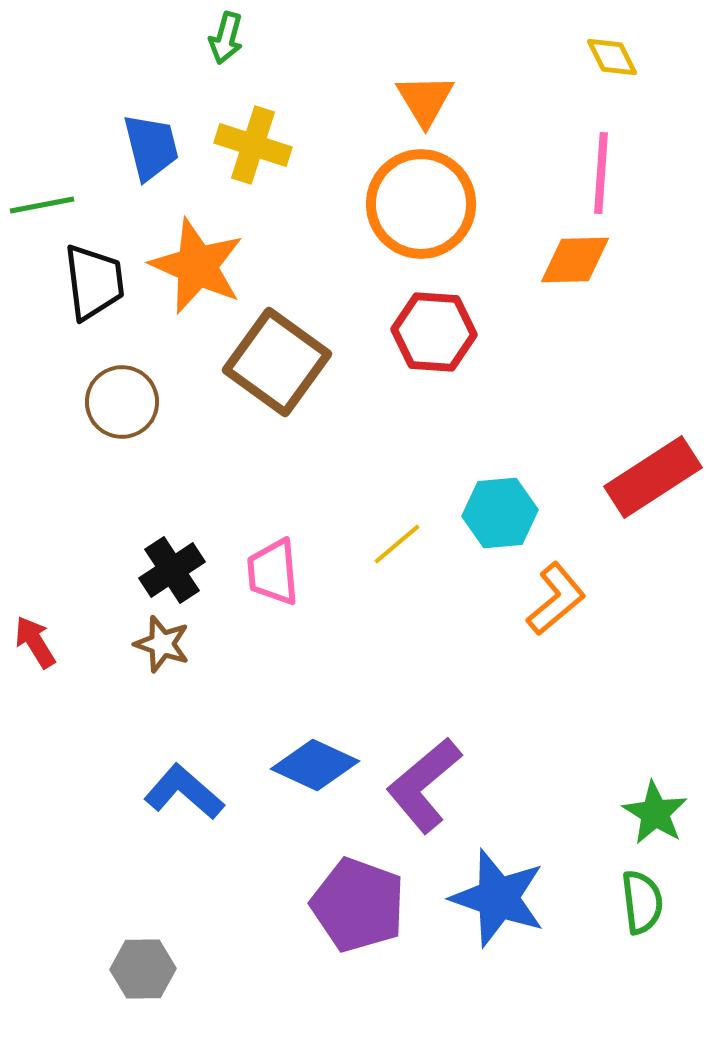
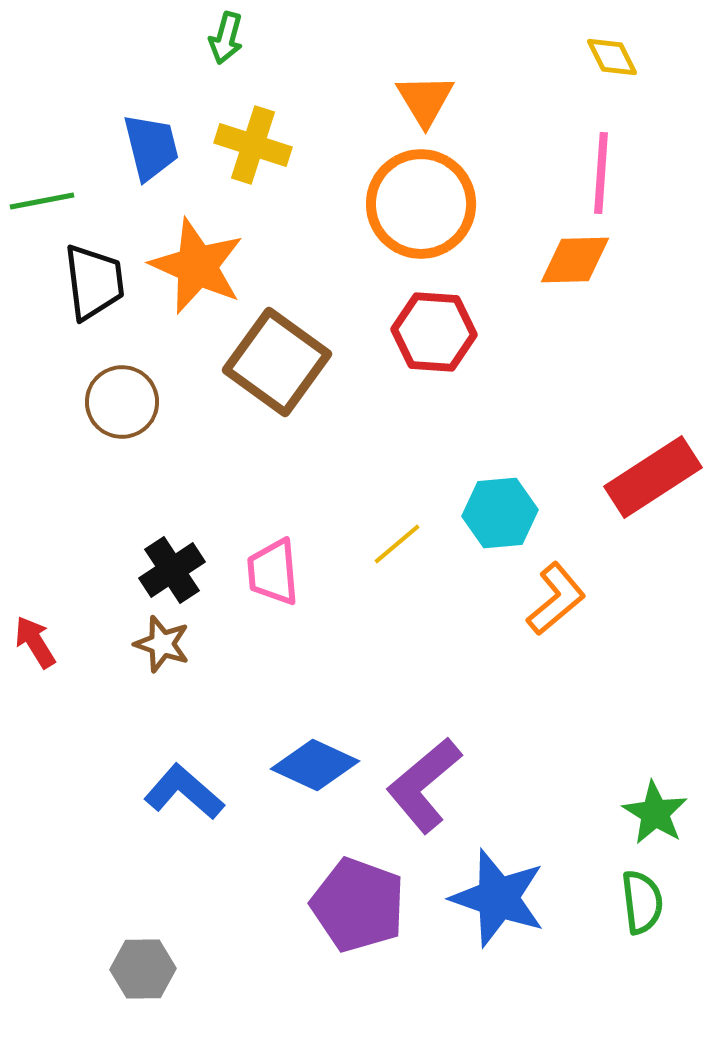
green line: moved 4 px up
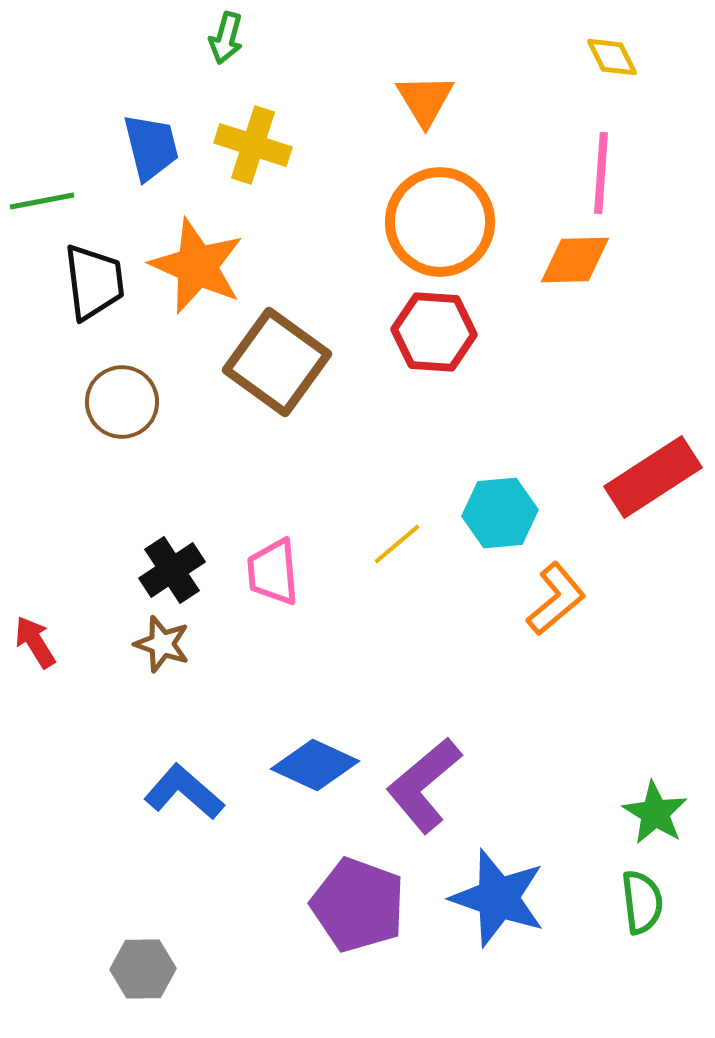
orange circle: moved 19 px right, 18 px down
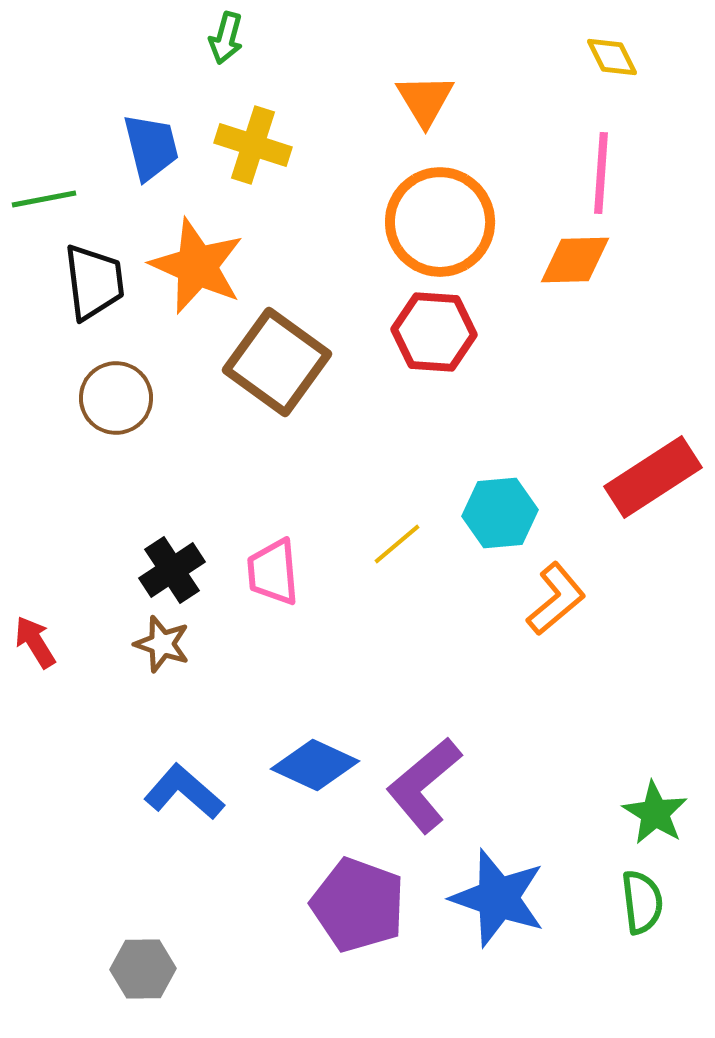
green line: moved 2 px right, 2 px up
brown circle: moved 6 px left, 4 px up
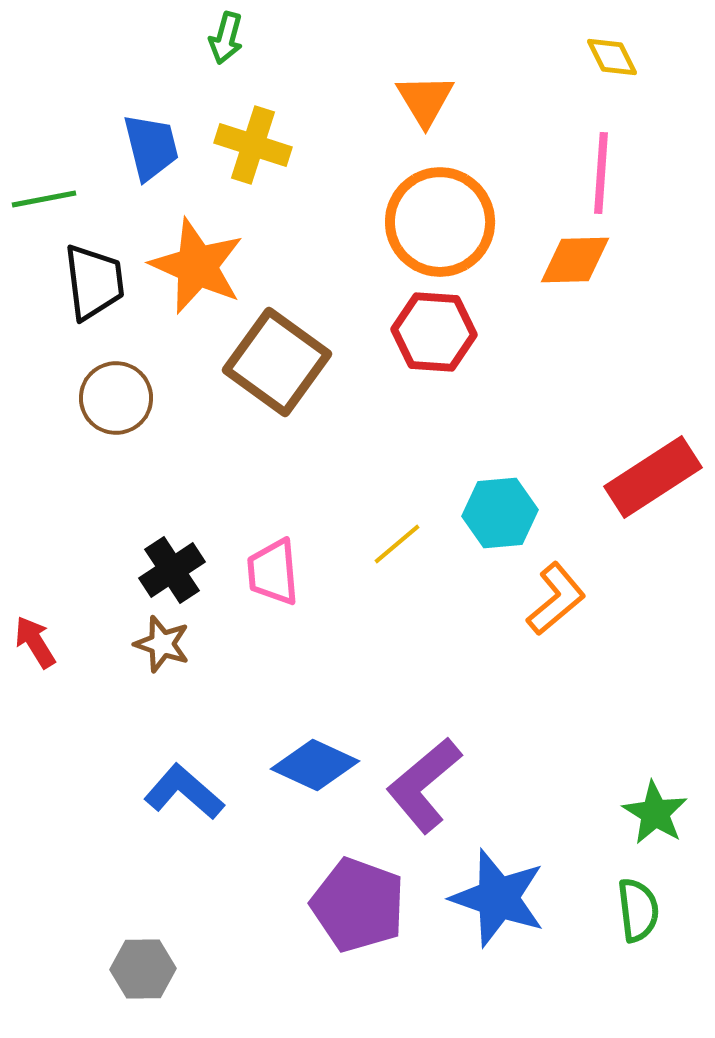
green semicircle: moved 4 px left, 8 px down
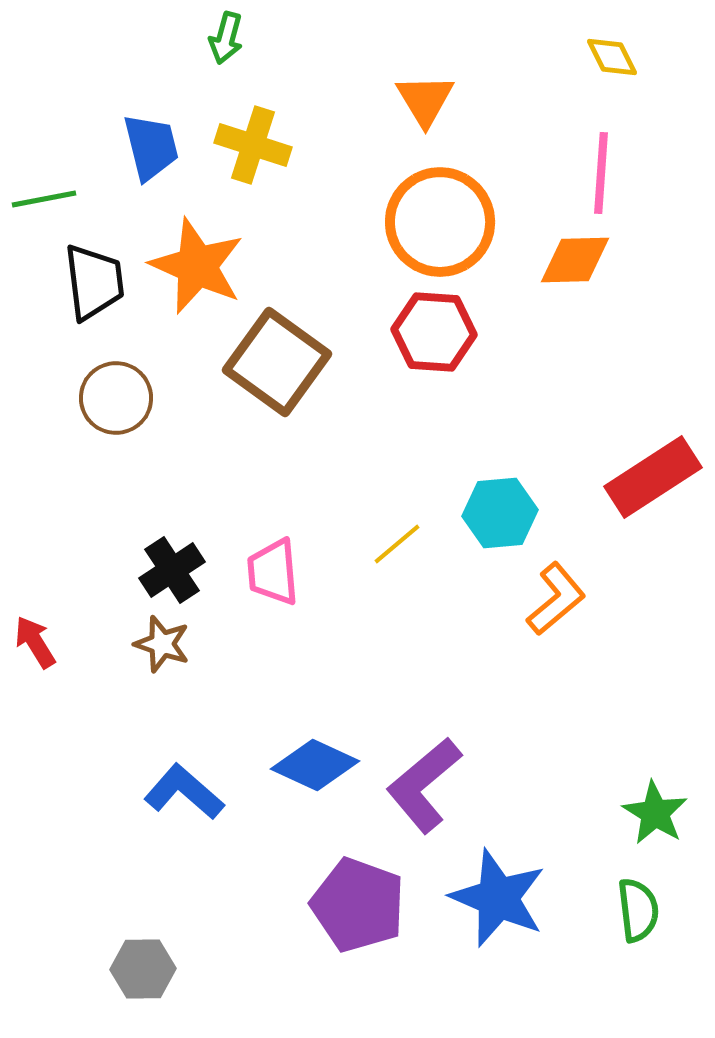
blue star: rotated 4 degrees clockwise
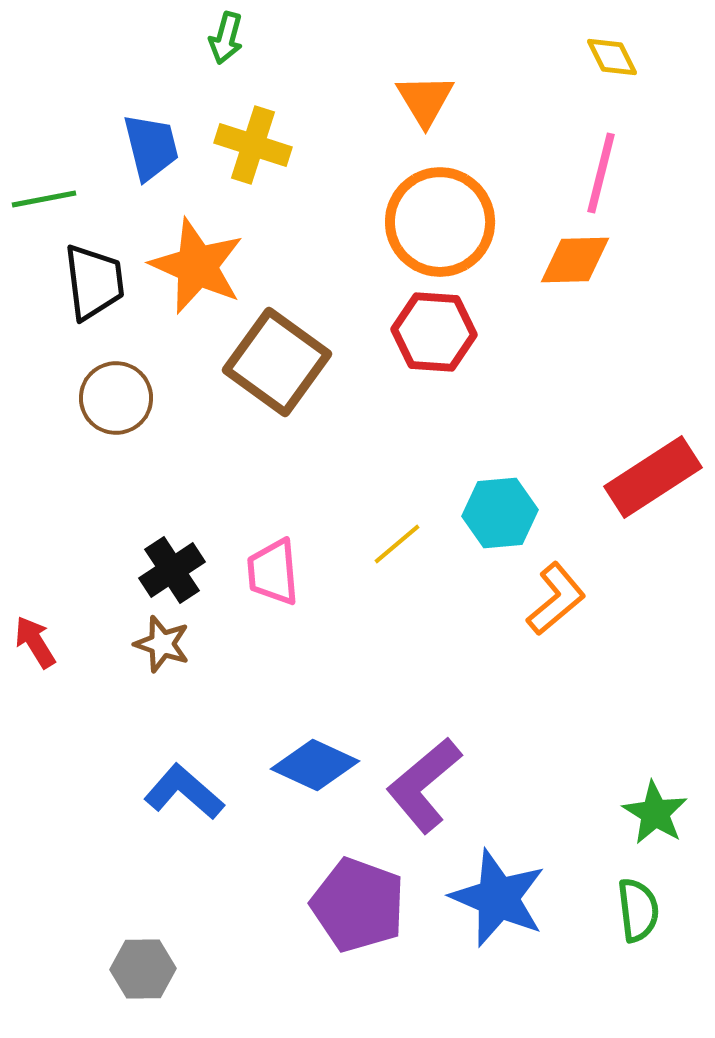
pink line: rotated 10 degrees clockwise
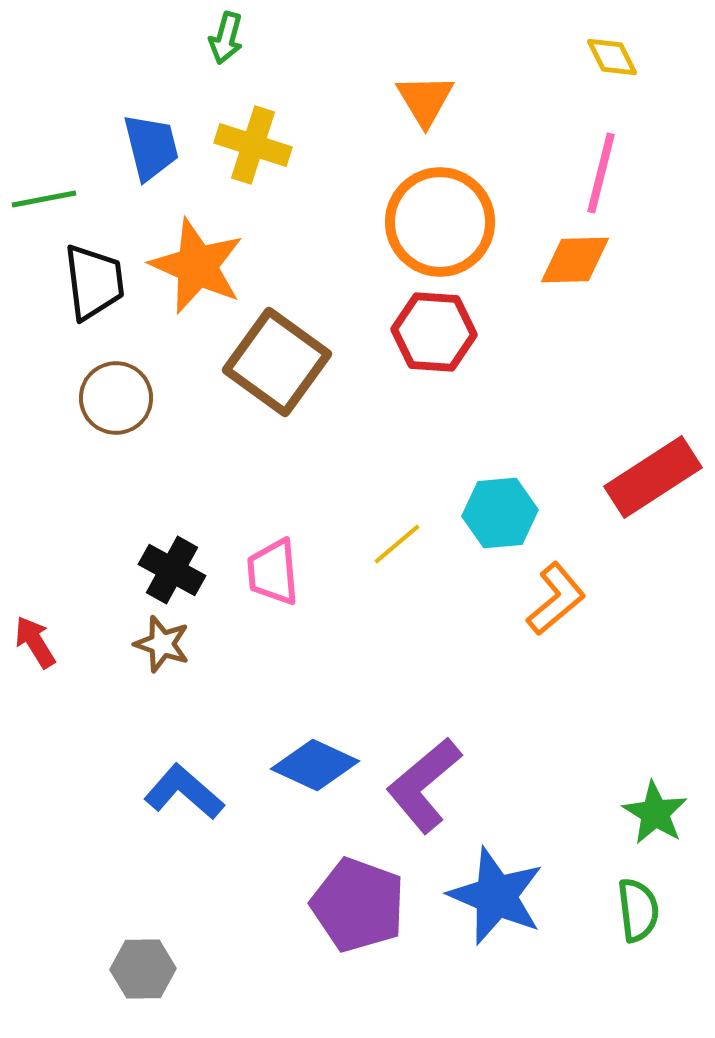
black cross: rotated 28 degrees counterclockwise
blue star: moved 2 px left, 2 px up
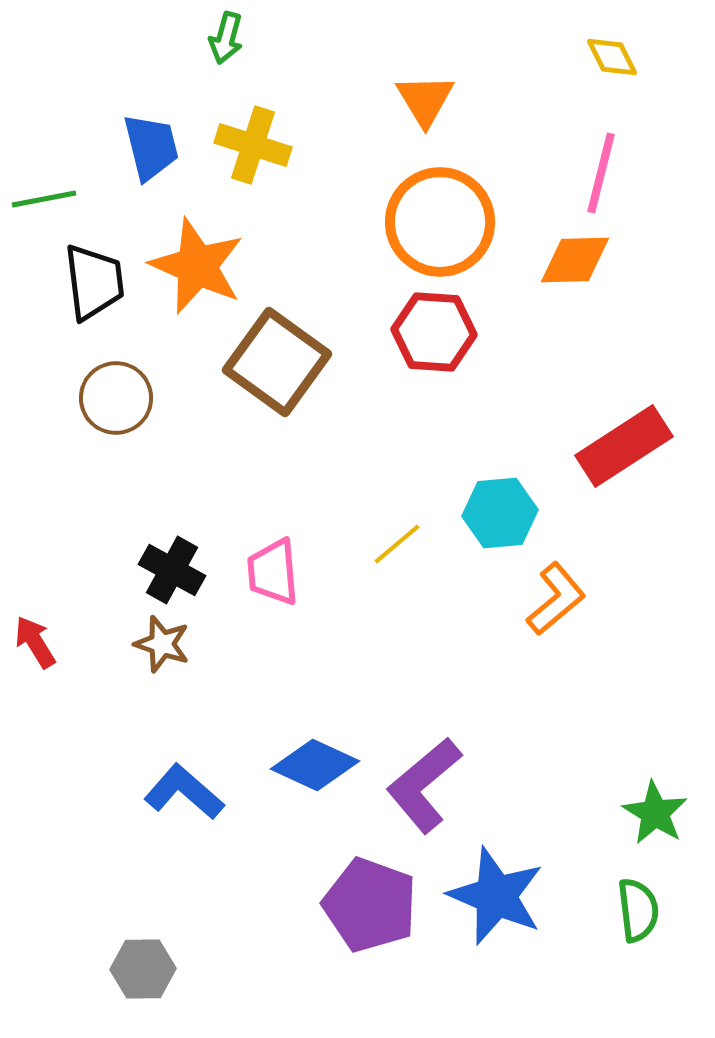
red rectangle: moved 29 px left, 31 px up
purple pentagon: moved 12 px right
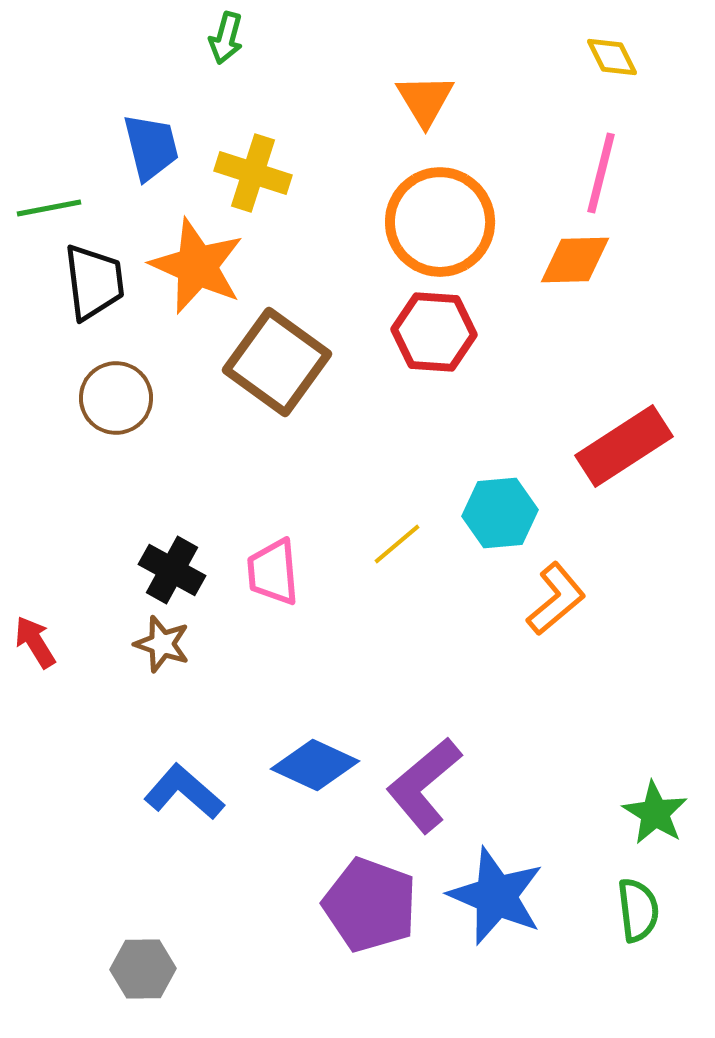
yellow cross: moved 28 px down
green line: moved 5 px right, 9 px down
